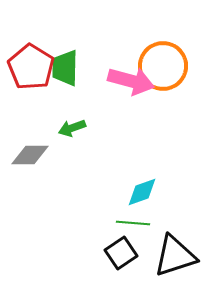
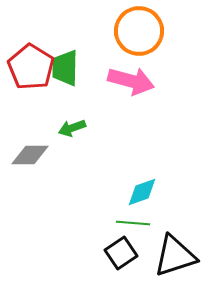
orange circle: moved 24 px left, 35 px up
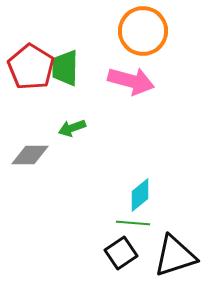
orange circle: moved 4 px right
cyan diamond: moved 2 px left, 3 px down; rotated 20 degrees counterclockwise
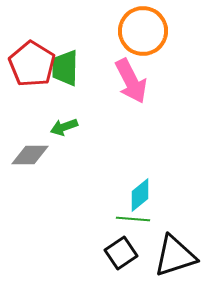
red pentagon: moved 1 px right, 3 px up
pink arrow: rotated 48 degrees clockwise
green arrow: moved 8 px left, 1 px up
green line: moved 4 px up
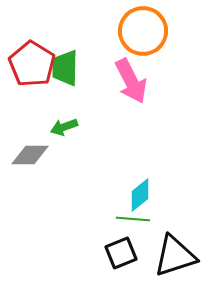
black square: rotated 12 degrees clockwise
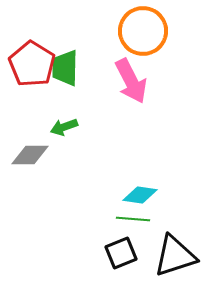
cyan diamond: rotated 48 degrees clockwise
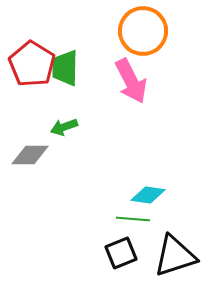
cyan diamond: moved 8 px right
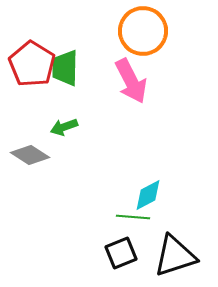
gray diamond: rotated 33 degrees clockwise
cyan diamond: rotated 36 degrees counterclockwise
green line: moved 2 px up
